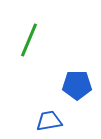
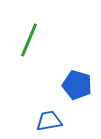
blue pentagon: rotated 16 degrees clockwise
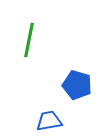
green line: rotated 12 degrees counterclockwise
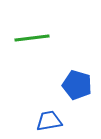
green line: moved 3 px right, 2 px up; rotated 72 degrees clockwise
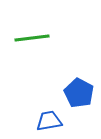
blue pentagon: moved 2 px right, 8 px down; rotated 12 degrees clockwise
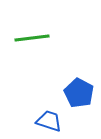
blue trapezoid: rotated 28 degrees clockwise
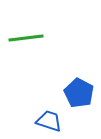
green line: moved 6 px left
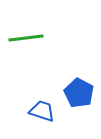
blue trapezoid: moved 7 px left, 10 px up
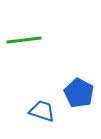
green line: moved 2 px left, 2 px down
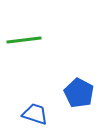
blue trapezoid: moved 7 px left, 3 px down
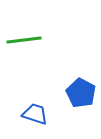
blue pentagon: moved 2 px right
